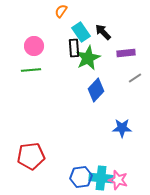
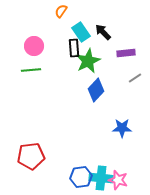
green star: moved 3 px down
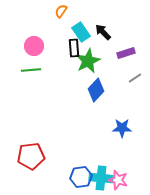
purple rectangle: rotated 12 degrees counterclockwise
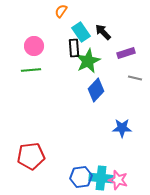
gray line: rotated 48 degrees clockwise
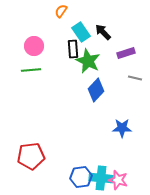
black rectangle: moved 1 px left, 1 px down
green star: rotated 20 degrees counterclockwise
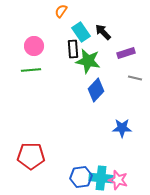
green star: rotated 15 degrees counterclockwise
red pentagon: rotated 8 degrees clockwise
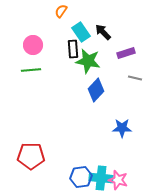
pink circle: moved 1 px left, 1 px up
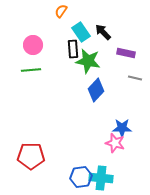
purple rectangle: rotated 30 degrees clockwise
pink star: moved 3 px left, 37 px up
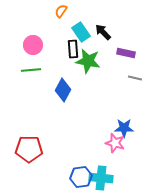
blue diamond: moved 33 px left; rotated 15 degrees counterclockwise
blue star: moved 2 px right
red pentagon: moved 2 px left, 7 px up
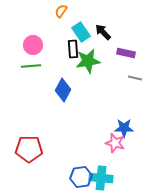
green star: rotated 20 degrees counterclockwise
green line: moved 4 px up
